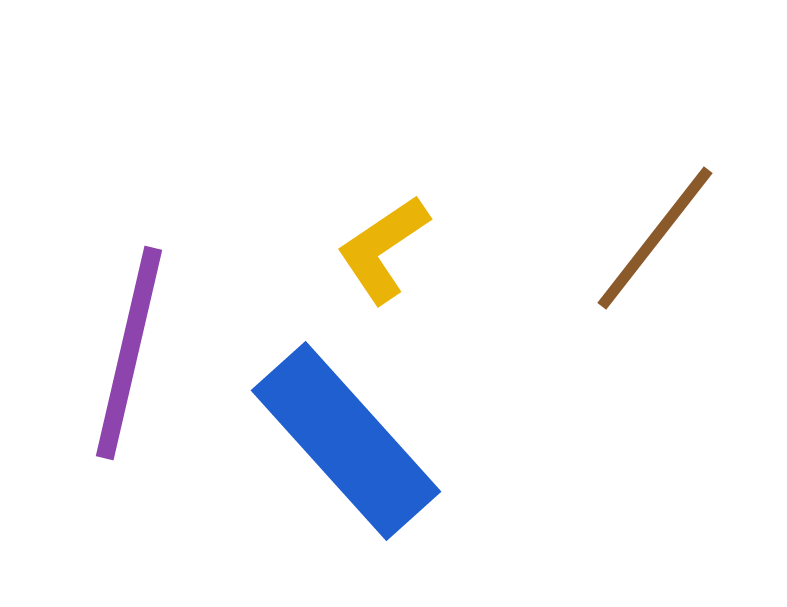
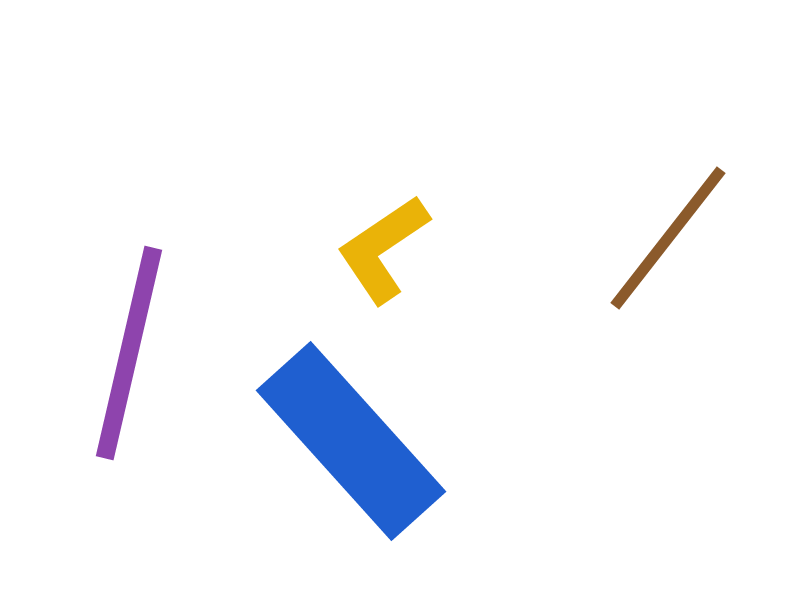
brown line: moved 13 px right
blue rectangle: moved 5 px right
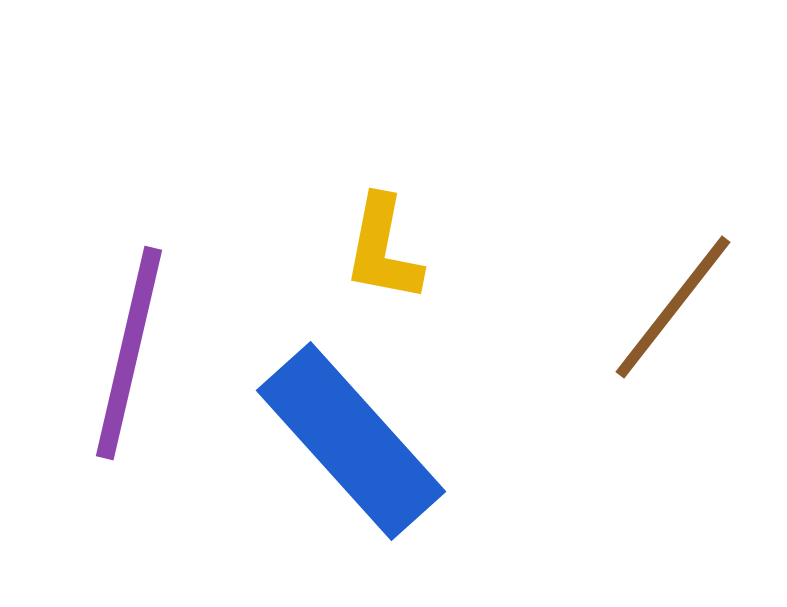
brown line: moved 5 px right, 69 px down
yellow L-shape: rotated 45 degrees counterclockwise
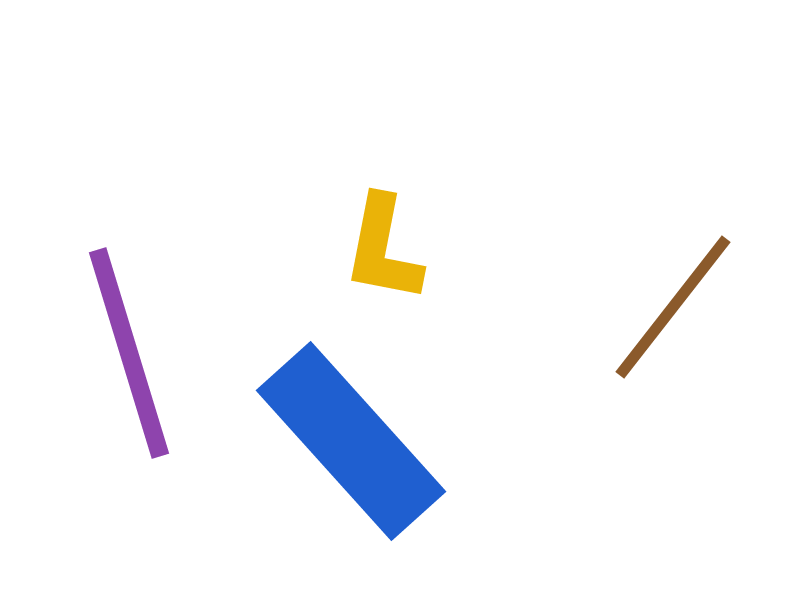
purple line: rotated 30 degrees counterclockwise
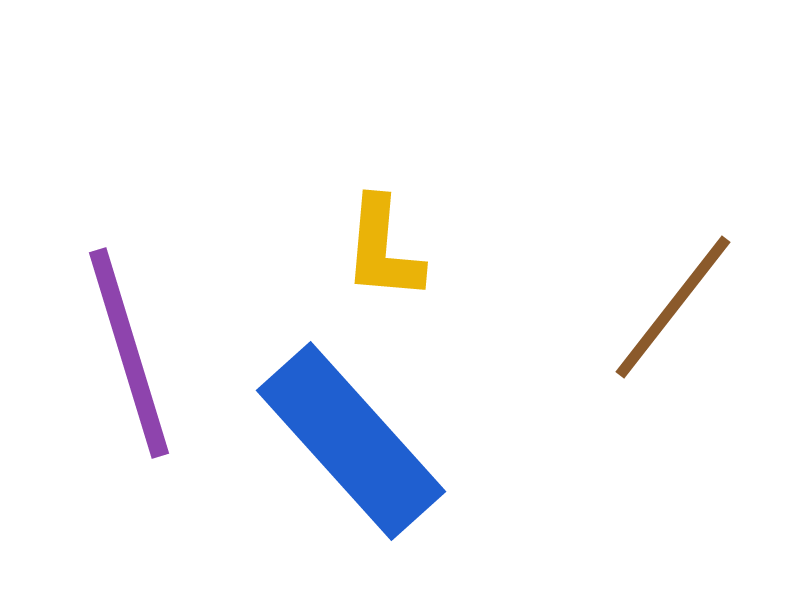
yellow L-shape: rotated 6 degrees counterclockwise
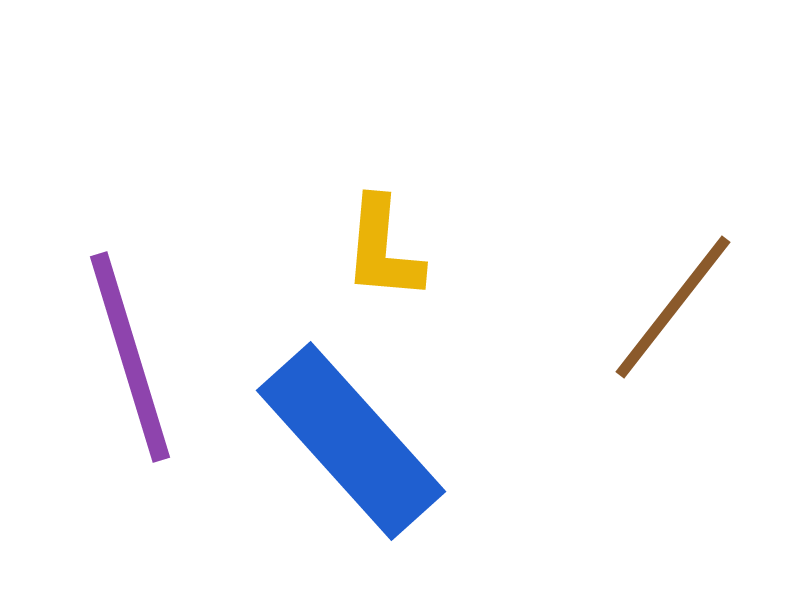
purple line: moved 1 px right, 4 px down
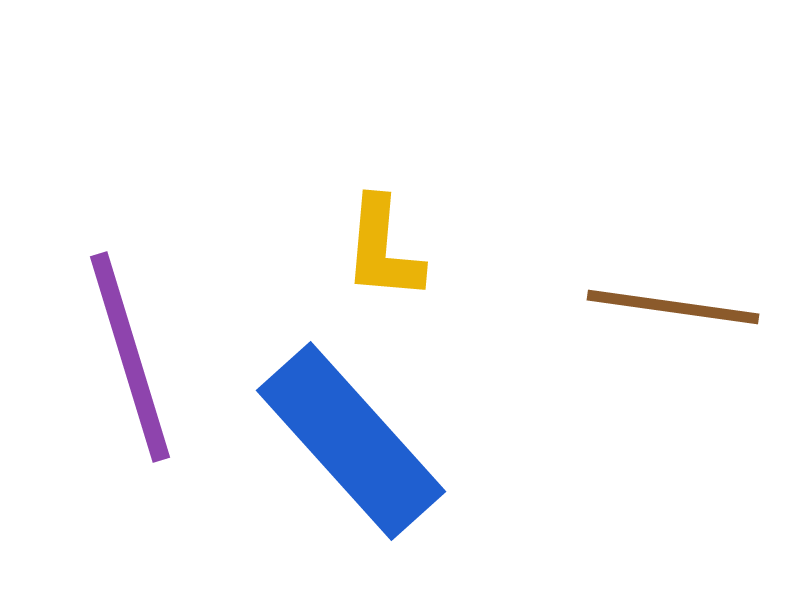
brown line: rotated 60 degrees clockwise
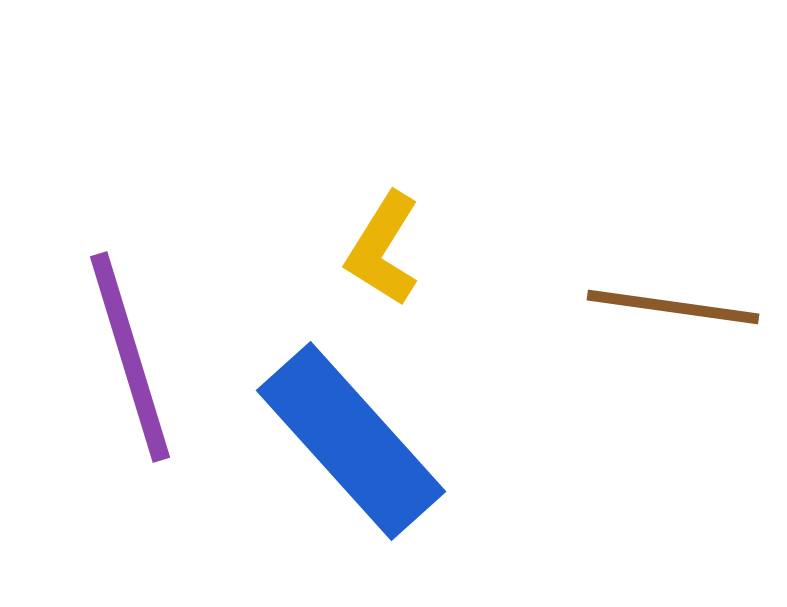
yellow L-shape: rotated 27 degrees clockwise
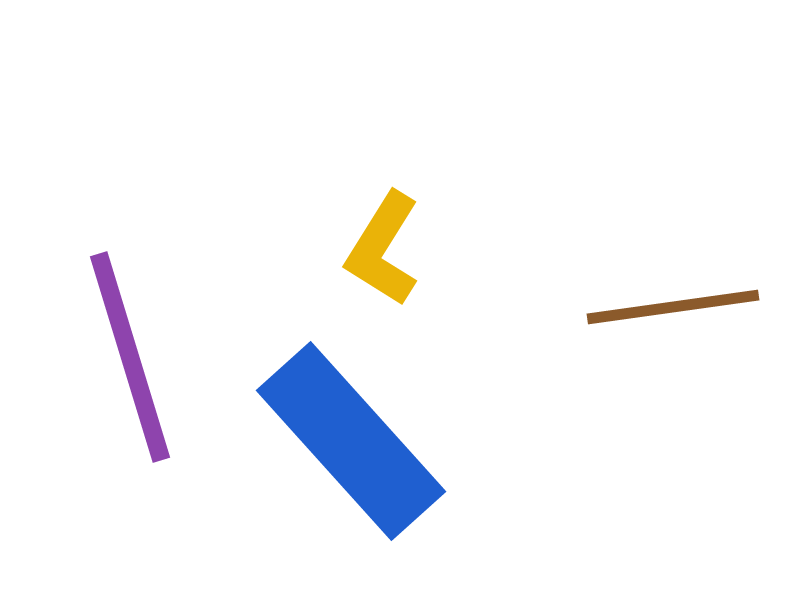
brown line: rotated 16 degrees counterclockwise
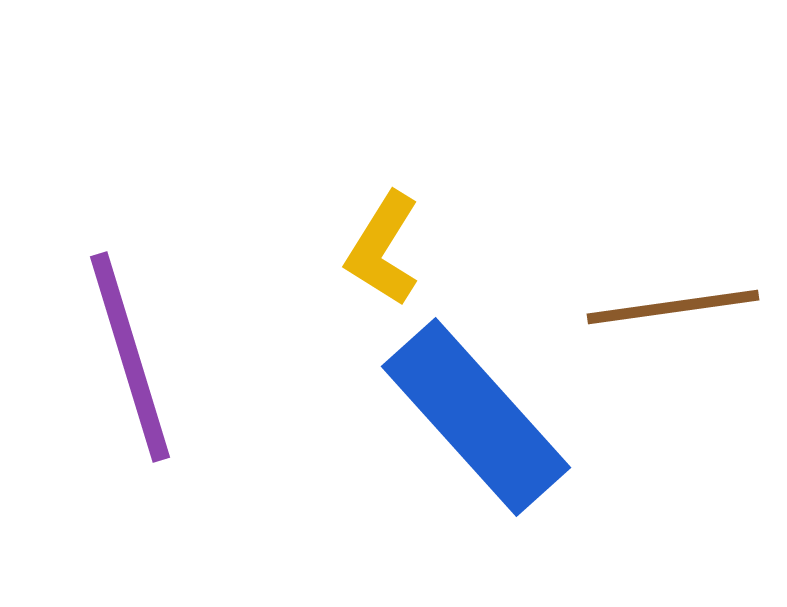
blue rectangle: moved 125 px right, 24 px up
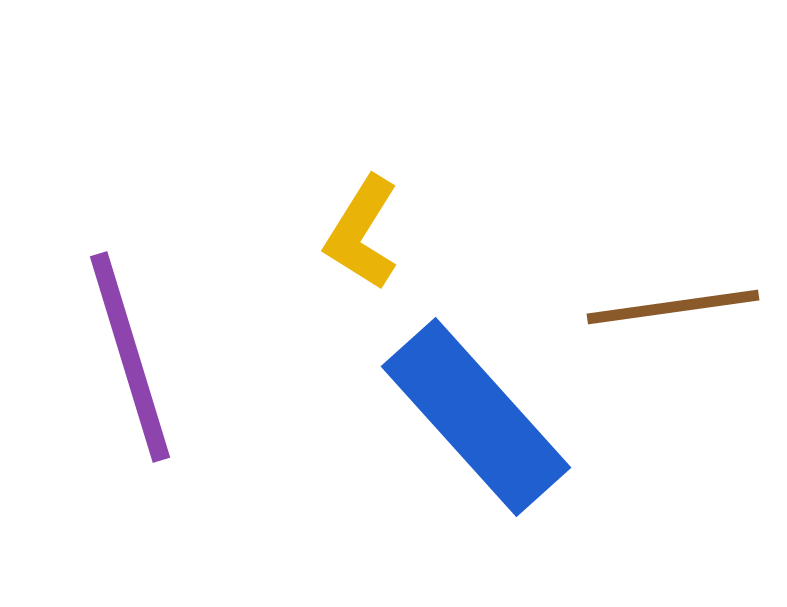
yellow L-shape: moved 21 px left, 16 px up
